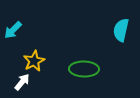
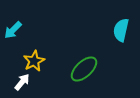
green ellipse: rotated 44 degrees counterclockwise
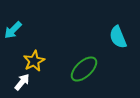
cyan semicircle: moved 3 px left, 7 px down; rotated 35 degrees counterclockwise
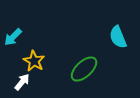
cyan arrow: moved 7 px down
yellow star: rotated 15 degrees counterclockwise
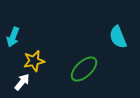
cyan arrow: rotated 24 degrees counterclockwise
yellow star: rotated 30 degrees clockwise
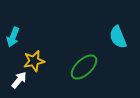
green ellipse: moved 2 px up
white arrow: moved 3 px left, 2 px up
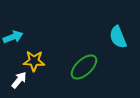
cyan arrow: rotated 132 degrees counterclockwise
yellow star: rotated 15 degrees clockwise
